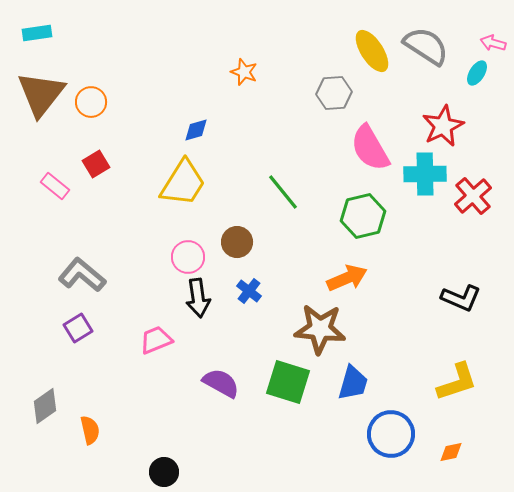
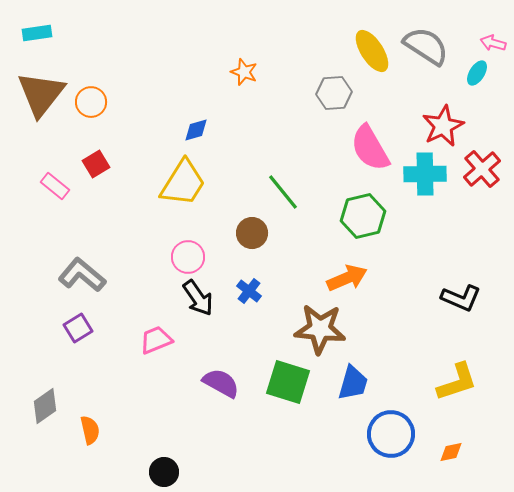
red cross: moved 9 px right, 27 px up
brown circle: moved 15 px right, 9 px up
black arrow: rotated 27 degrees counterclockwise
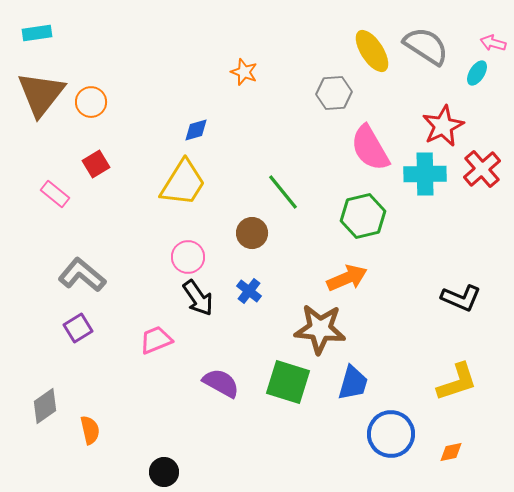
pink rectangle: moved 8 px down
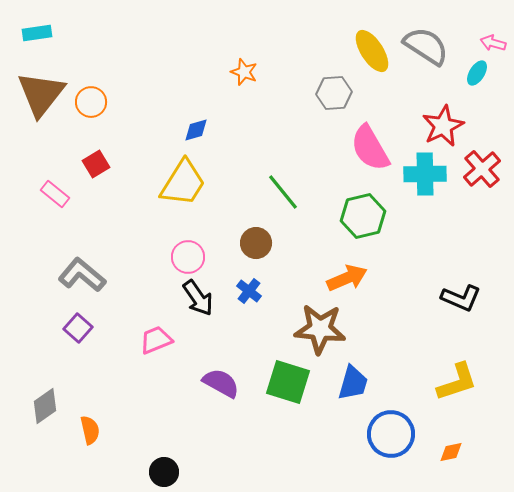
brown circle: moved 4 px right, 10 px down
purple square: rotated 16 degrees counterclockwise
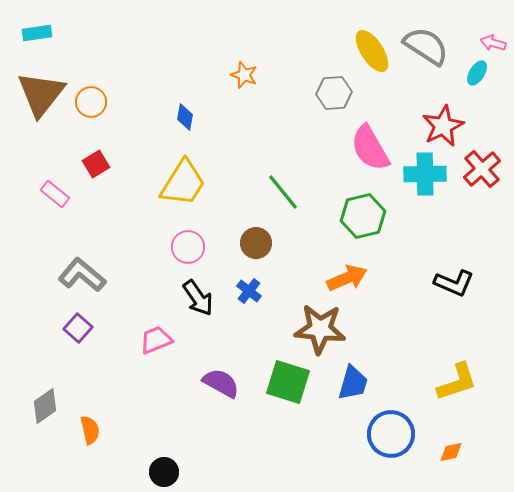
orange star: moved 3 px down
blue diamond: moved 11 px left, 13 px up; rotated 64 degrees counterclockwise
pink circle: moved 10 px up
black L-shape: moved 7 px left, 15 px up
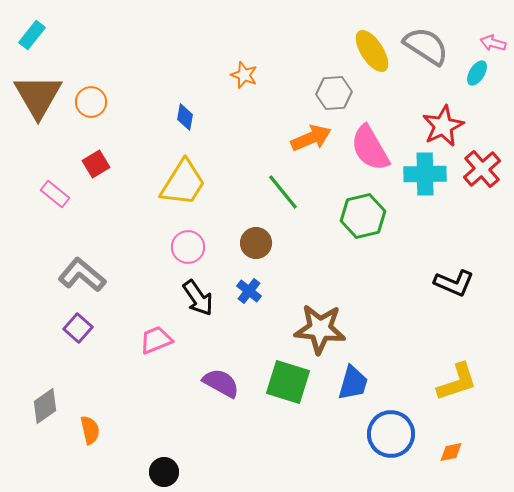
cyan rectangle: moved 5 px left, 2 px down; rotated 44 degrees counterclockwise
brown triangle: moved 3 px left, 2 px down; rotated 8 degrees counterclockwise
orange arrow: moved 36 px left, 140 px up
